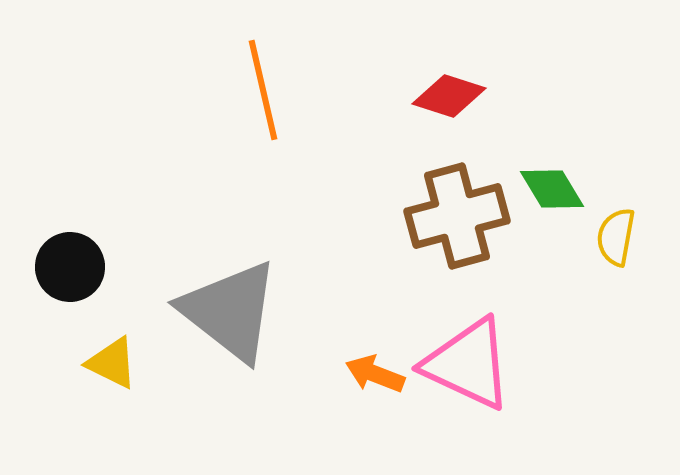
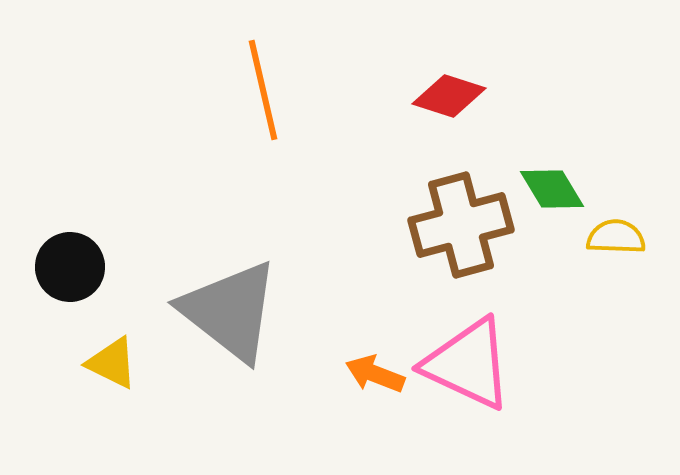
brown cross: moved 4 px right, 9 px down
yellow semicircle: rotated 82 degrees clockwise
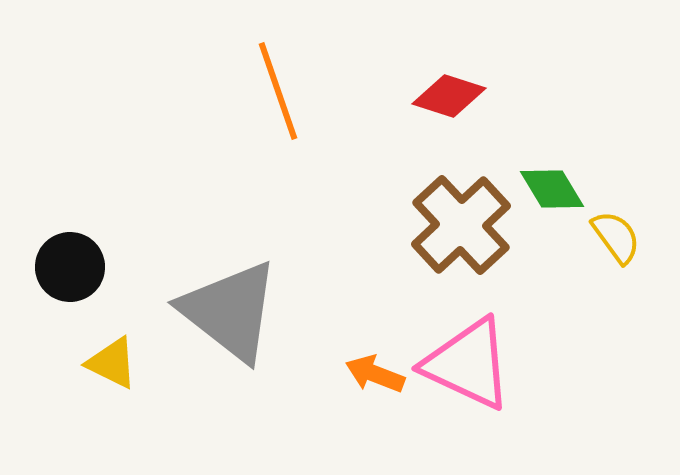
orange line: moved 15 px right, 1 px down; rotated 6 degrees counterclockwise
brown cross: rotated 28 degrees counterclockwise
yellow semicircle: rotated 52 degrees clockwise
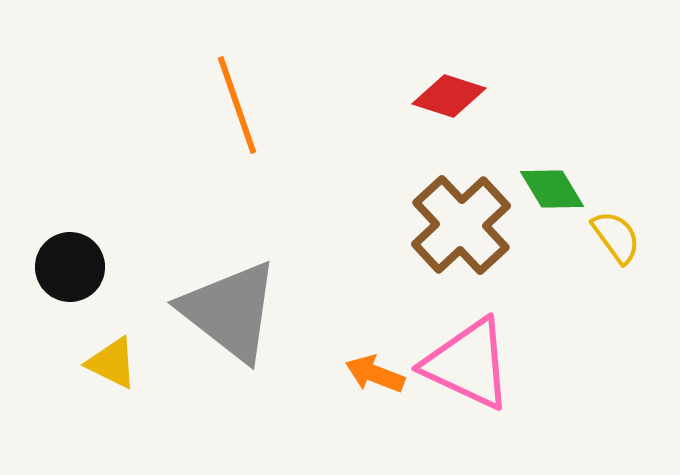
orange line: moved 41 px left, 14 px down
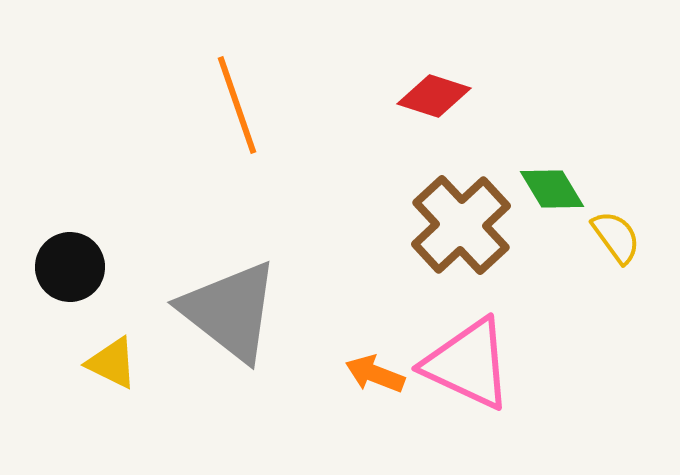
red diamond: moved 15 px left
